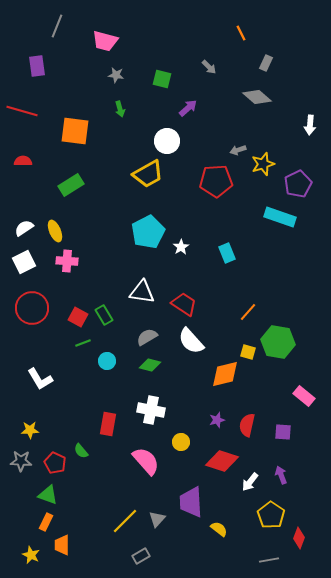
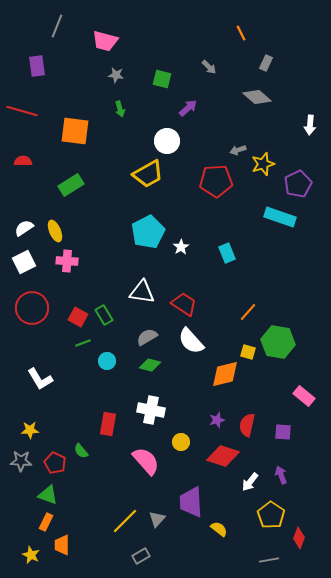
red diamond at (222, 461): moved 1 px right, 5 px up
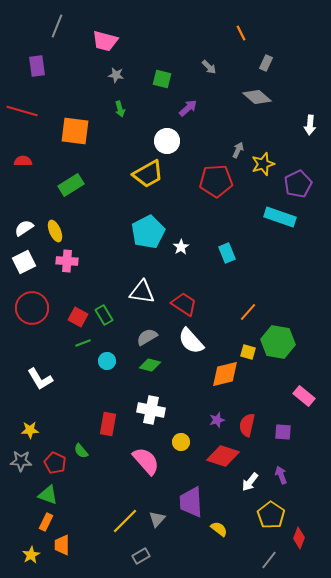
gray arrow at (238, 150): rotated 133 degrees clockwise
yellow star at (31, 555): rotated 18 degrees clockwise
gray line at (269, 560): rotated 42 degrees counterclockwise
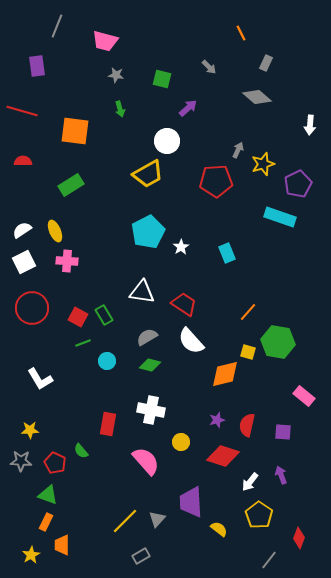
white semicircle at (24, 228): moved 2 px left, 2 px down
yellow pentagon at (271, 515): moved 12 px left
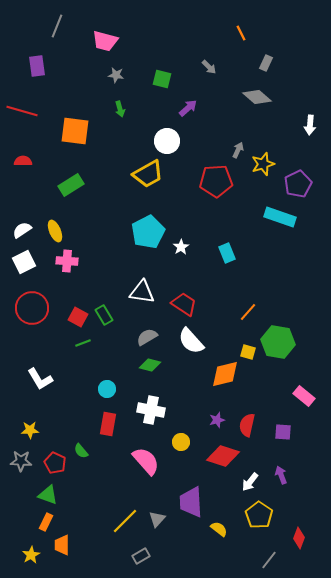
cyan circle at (107, 361): moved 28 px down
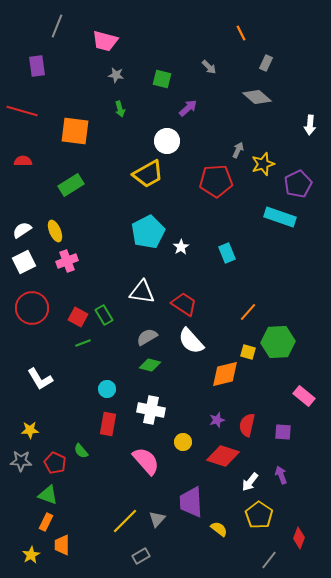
pink cross at (67, 261): rotated 25 degrees counterclockwise
green hexagon at (278, 342): rotated 12 degrees counterclockwise
yellow circle at (181, 442): moved 2 px right
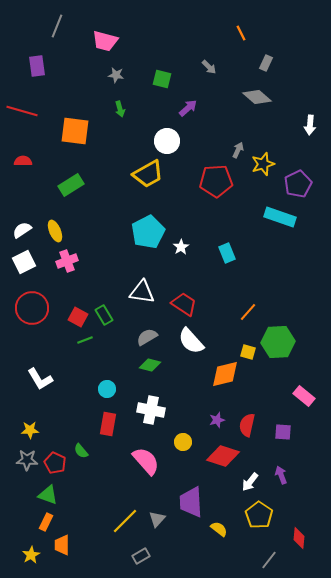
green line at (83, 343): moved 2 px right, 3 px up
gray star at (21, 461): moved 6 px right, 1 px up
red diamond at (299, 538): rotated 15 degrees counterclockwise
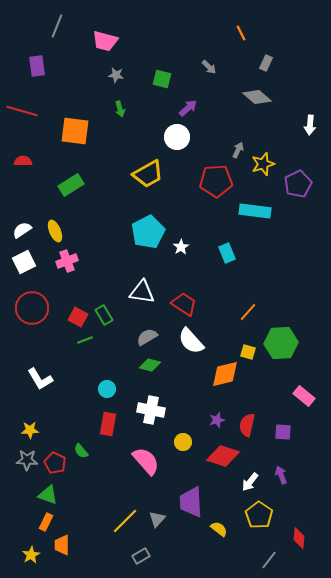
white circle at (167, 141): moved 10 px right, 4 px up
cyan rectangle at (280, 217): moved 25 px left, 6 px up; rotated 12 degrees counterclockwise
green hexagon at (278, 342): moved 3 px right, 1 px down
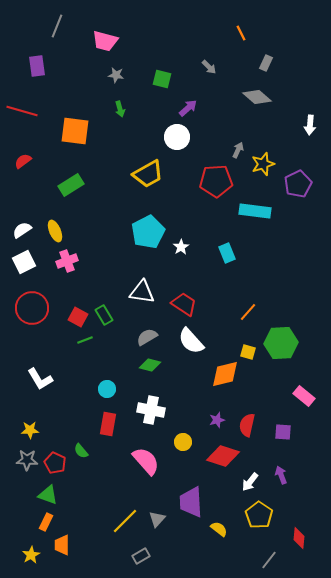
red semicircle at (23, 161): rotated 36 degrees counterclockwise
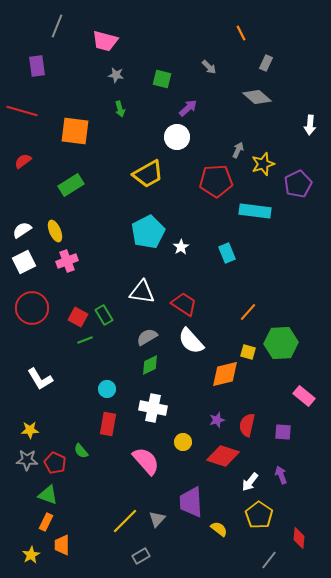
green diamond at (150, 365): rotated 40 degrees counterclockwise
white cross at (151, 410): moved 2 px right, 2 px up
